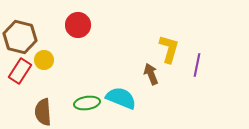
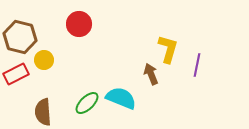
red circle: moved 1 px right, 1 px up
yellow L-shape: moved 1 px left
red rectangle: moved 4 px left, 3 px down; rotated 30 degrees clockwise
green ellipse: rotated 35 degrees counterclockwise
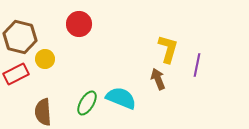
yellow circle: moved 1 px right, 1 px up
brown arrow: moved 7 px right, 5 px down
green ellipse: rotated 15 degrees counterclockwise
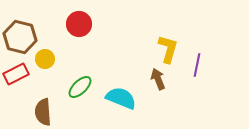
green ellipse: moved 7 px left, 16 px up; rotated 15 degrees clockwise
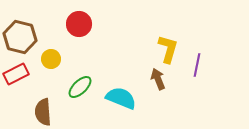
yellow circle: moved 6 px right
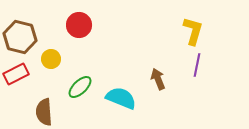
red circle: moved 1 px down
yellow L-shape: moved 25 px right, 18 px up
brown semicircle: moved 1 px right
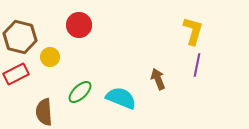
yellow circle: moved 1 px left, 2 px up
green ellipse: moved 5 px down
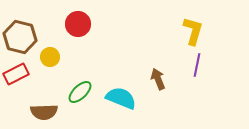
red circle: moved 1 px left, 1 px up
brown semicircle: rotated 88 degrees counterclockwise
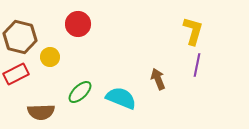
brown semicircle: moved 3 px left
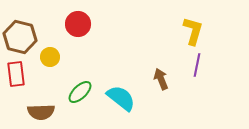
red rectangle: rotated 70 degrees counterclockwise
brown arrow: moved 3 px right
cyan semicircle: rotated 16 degrees clockwise
